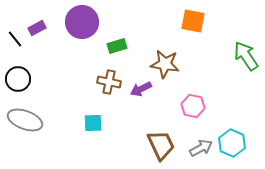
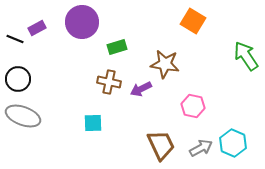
orange square: rotated 20 degrees clockwise
black line: rotated 30 degrees counterclockwise
green rectangle: moved 1 px down
gray ellipse: moved 2 px left, 4 px up
cyan hexagon: moved 1 px right
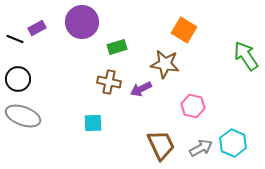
orange square: moved 9 px left, 9 px down
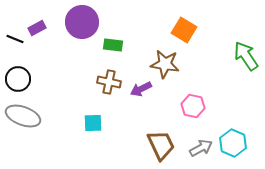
green rectangle: moved 4 px left, 2 px up; rotated 24 degrees clockwise
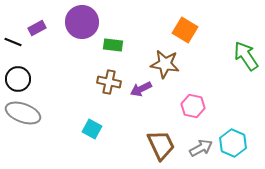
orange square: moved 1 px right
black line: moved 2 px left, 3 px down
gray ellipse: moved 3 px up
cyan square: moved 1 px left, 6 px down; rotated 30 degrees clockwise
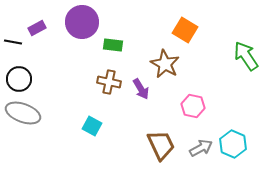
black line: rotated 12 degrees counterclockwise
brown star: rotated 20 degrees clockwise
black circle: moved 1 px right
purple arrow: rotated 95 degrees counterclockwise
cyan square: moved 3 px up
cyan hexagon: moved 1 px down
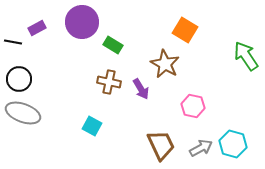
green rectangle: rotated 24 degrees clockwise
cyan hexagon: rotated 8 degrees counterclockwise
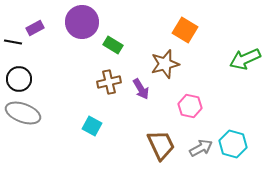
purple rectangle: moved 2 px left
green arrow: moved 1 px left, 3 px down; rotated 80 degrees counterclockwise
brown star: rotated 28 degrees clockwise
brown cross: rotated 25 degrees counterclockwise
pink hexagon: moved 3 px left
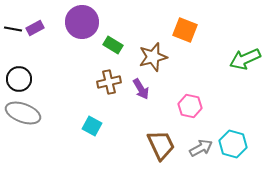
orange square: rotated 10 degrees counterclockwise
black line: moved 13 px up
brown star: moved 12 px left, 7 px up
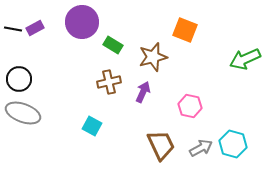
purple arrow: moved 2 px right, 3 px down; rotated 125 degrees counterclockwise
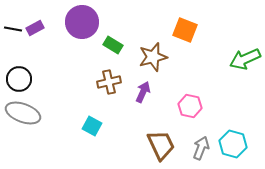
gray arrow: rotated 40 degrees counterclockwise
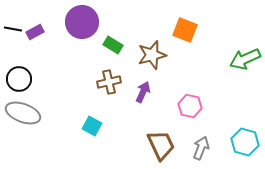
purple rectangle: moved 4 px down
brown star: moved 1 px left, 2 px up
cyan hexagon: moved 12 px right, 2 px up
